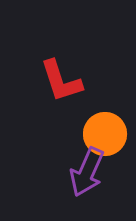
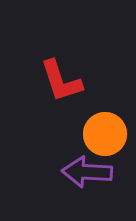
purple arrow: rotated 69 degrees clockwise
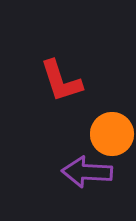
orange circle: moved 7 px right
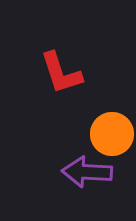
red L-shape: moved 8 px up
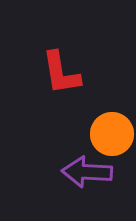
red L-shape: rotated 9 degrees clockwise
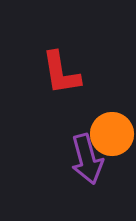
purple arrow: moved 13 px up; rotated 108 degrees counterclockwise
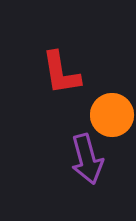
orange circle: moved 19 px up
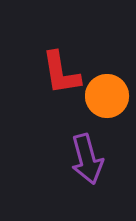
orange circle: moved 5 px left, 19 px up
